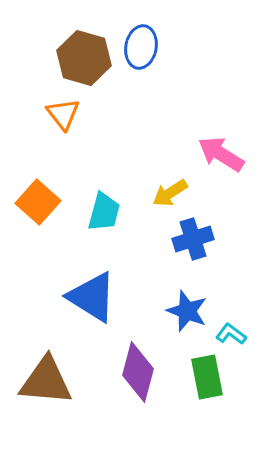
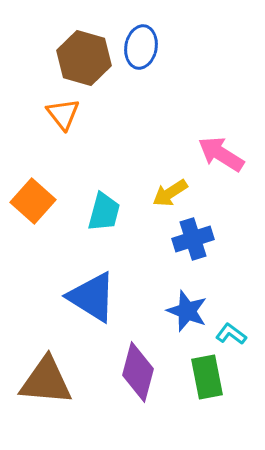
orange square: moved 5 px left, 1 px up
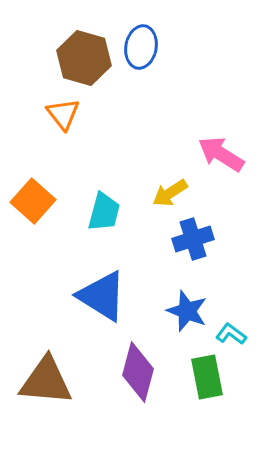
blue triangle: moved 10 px right, 1 px up
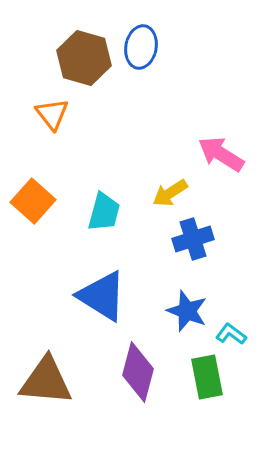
orange triangle: moved 11 px left
